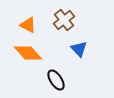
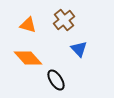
orange triangle: rotated 12 degrees counterclockwise
orange diamond: moved 5 px down
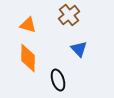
brown cross: moved 5 px right, 5 px up
orange diamond: rotated 44 degrees clockwise
black ellipse: moved 2 px right; rotated 15 degrees clockwise
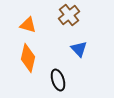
orange diamond: rotated 12 degrees clockwise
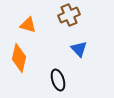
brown cross: rotated 15 degrees clockwise
orange diamond: moved 9 px left
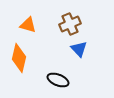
brown cross: moved 1 px right, 9 px down
black ellipse: rotated 50 degrees counterclockwise
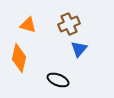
brown cross: moved 1 px left
blue triangle: rotated 24 degrees clockwise
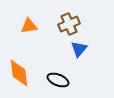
orange triangle: moved 1 px right, 1 px down; rotated 24 degrees counterclockwise
orange diamond: moved 15 px down; rotated 20 degrees counterclockwise
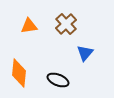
brown cross: moved 3 px left; rotated 20 degrees counterclockwise
blue triangle: moved 6 px right, 4 px down
orange diamond: rotated 12 degrees clockwise
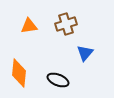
brown cross: rotated 25 degrees clockwise
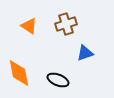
orange triangle: rotated 42 degrees clockwise
blue triangle: rotated 30 degrees clockwise
orange diamond: rotated 16 degrees counterclockwise
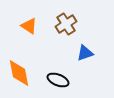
brown cross: rotated 15 degrees counterclockwise
